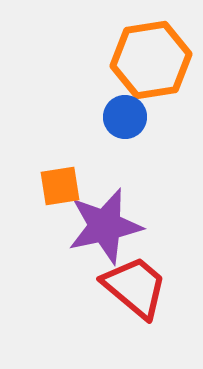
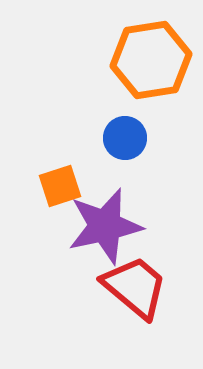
blue circle: moved 21 px down
orange square: rotated 9 degrees counterclockwise
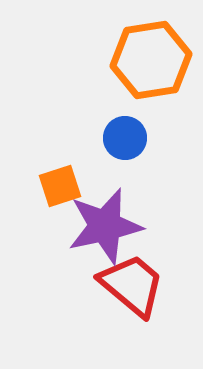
red trapezoid: moved 3 px left, 2 px up
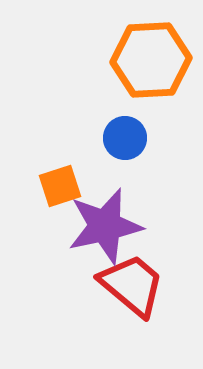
orange hexagon: rotated 6 degrees clockwise
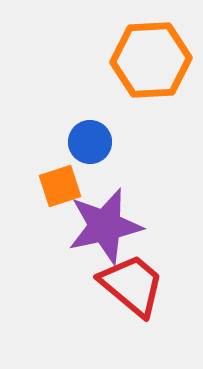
blue circle: moved 35 px left, 4 px down
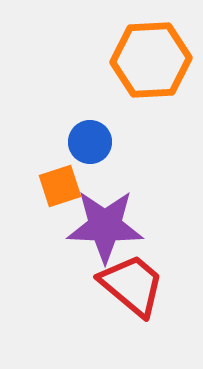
purple star: rotated 14 degrees clockwise
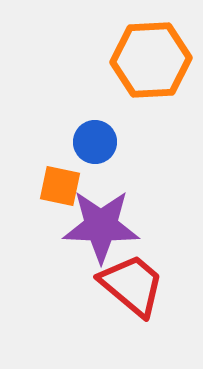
blue circle: moved 5 px right
orange square: rotated 30 degrees clockwise
purple star: moved 4 px left
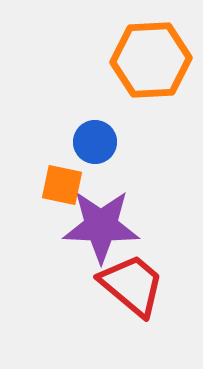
orange square: moved 2 px right, 1 px up
